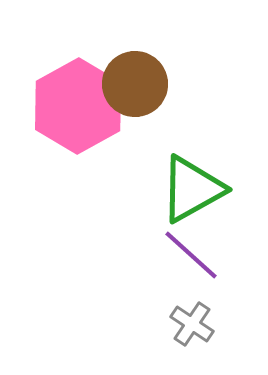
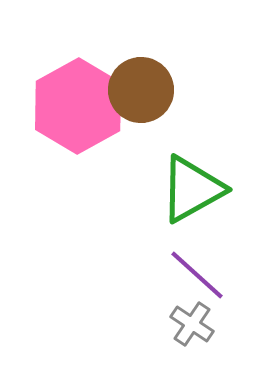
brown circle: moved 6 px right, 6 px down
purple line: moved 6 px right, 20 px down
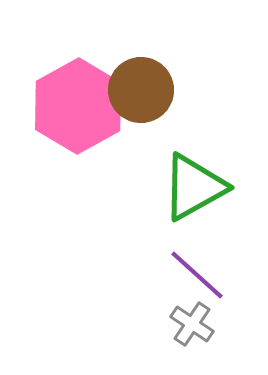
green triangle: moved 2 px right, 2 px up
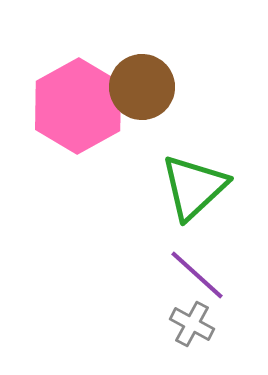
brown circle: moved 1 px right, 3 px up
green triangle: rotated 14 degrees counterclockwise
gray cross: rotated 6 degrees counterclockwise
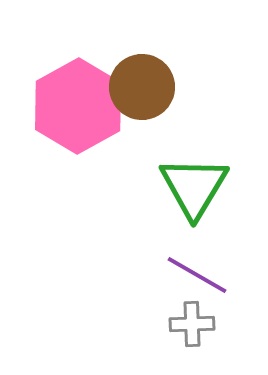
green triangle: rotated 16 degrees counterclockwise
purple line: rotated 12 degrees counterclockwise
gray cross: rotated 30 degrees counterclockwise
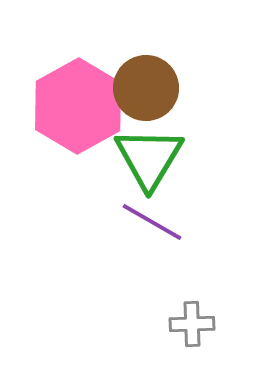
brown circle: moved 4 px right, 1 px down
green triangle: moved 45 px left, 29 px up
purple line: moved 45 px left, 53 px up
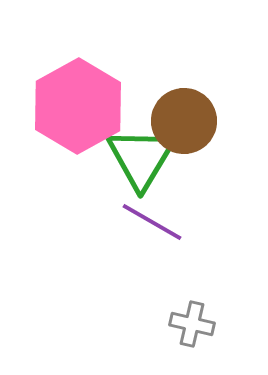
brown circle: moved 38 px right, 33 px down
green triangle: moved 8 px left
gray cross: rotated 15 degrees clockwise
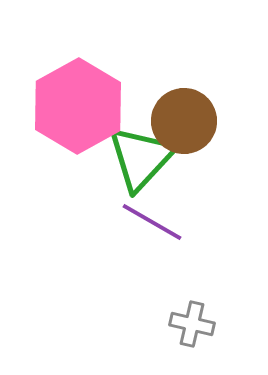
green triangle: rotated 12 degrees clockwise
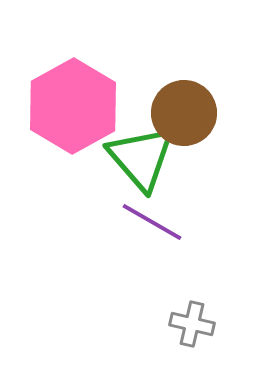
pink hexagon: moved 5 px left
brown circle: moved 8 px up
green triangle: rotated 24 degrees counterclockwise
